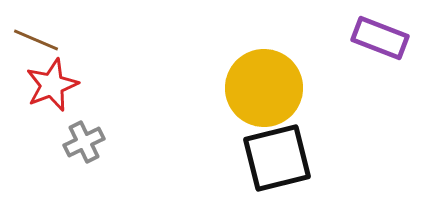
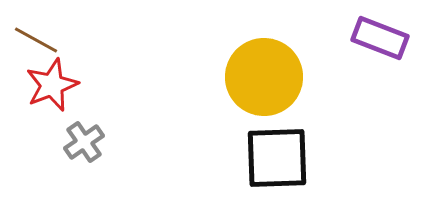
brown line: rotated 6 degrees clockwise
yellow circle: moved 11 px up
gray cross: rotated 9 degrees counterclockwise
black square: rotated 12 degrees clockwise
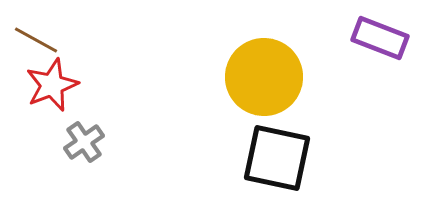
black square: rotated 14 degrees clockwise
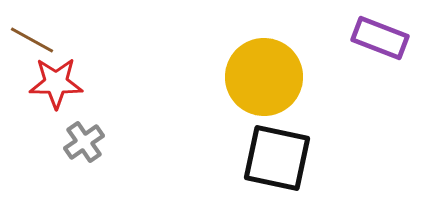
brown line: moved 4 px left
red star: moved 4 px right, 2 px up; rotated 22 degrees clockwise
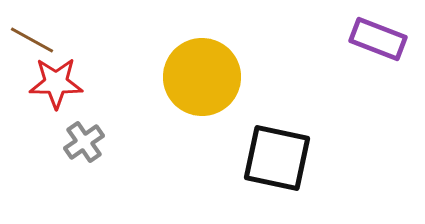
purple rectangle: moved 2 px left, 1 px down
yellow circle: moved 62 px left
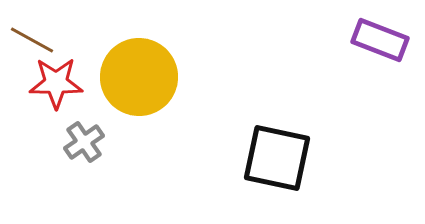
purple rectangle: moved 2 px right, 1 px down
yellow circle: moved 63 px left
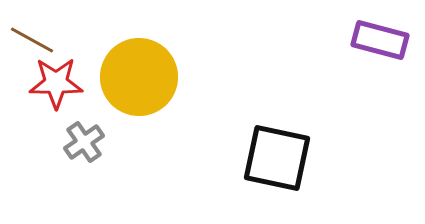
purple rectangle: rotated 6 degrees counterclockwise
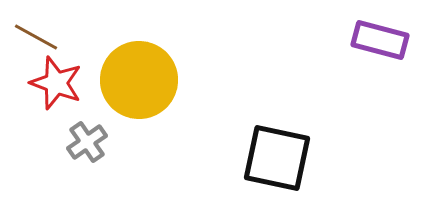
brown line: moved 4 px right, 3 px up
yellow circle: moved 3 px down
red star: rotated 20 degrees clockwise
gray cross: moved 3 px right
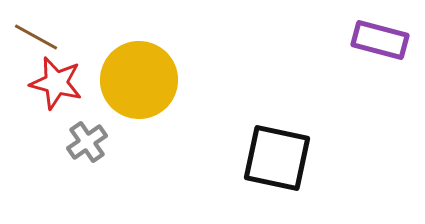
red star: rotated 6 degrees counterclockwise
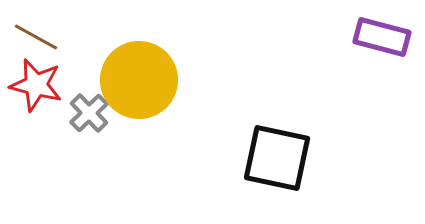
purple rectangle: moved 2 px right, 3 px up
red star: moved 20 px left, 2 px down
gray cross: moved 2 px right, 29 px up; rotated 9 degrees counterclockwise
